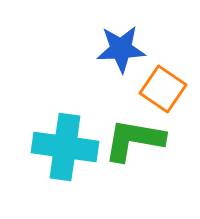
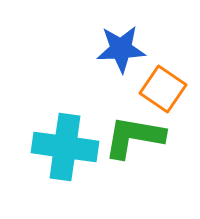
green L-shape: moved 3 px up
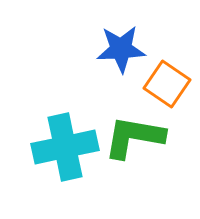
orange square: moved 4 px right, 5 px up
cyan cross: rotated 20 degrees counterclockwise
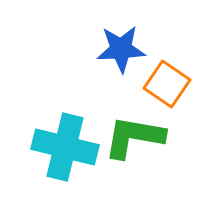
cyan cross: rotated 26 degrees clockwise
